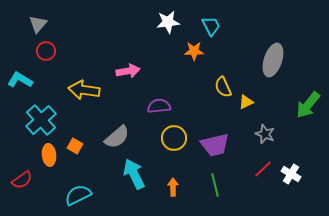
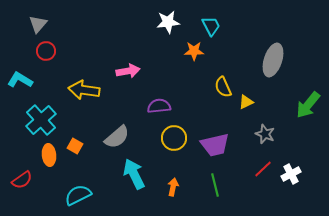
white cross: rotated 30 degrees clockwise
orange arrow: rotated 12 degrees clockwise
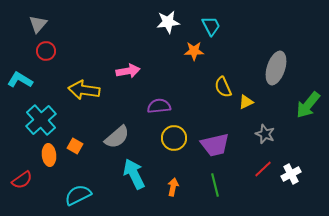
gray ellipse: moved 3 px right, 8 px down
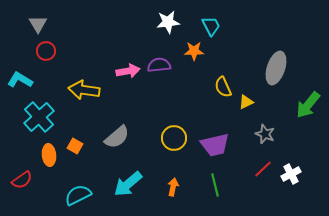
gray triangle: rotated 12 degrees counterclockwise
purple semicircle: moved 41 px up
cyan cross: moved 2 px left, 3 px up
cyan arrow: moved 6 px left, 10 px down; rotated 104 degrees counterclockwise
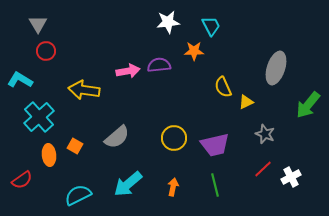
white cross: moved 3 px down
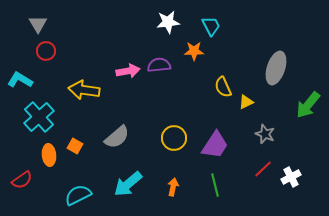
purple trapezoid: rotated 44 degrees counterclockwise
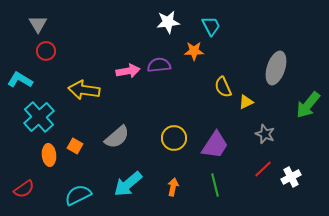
red semicircle: moved 2 px right, 9 px down
